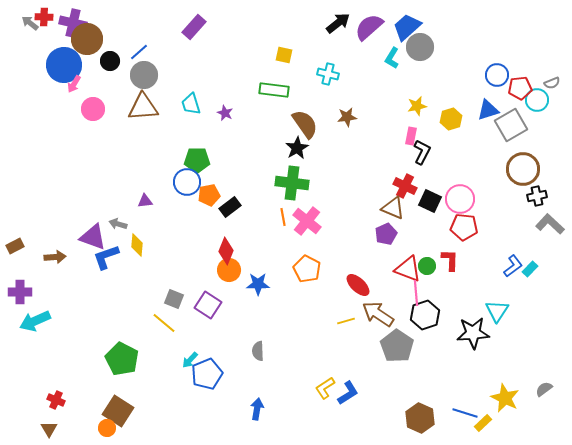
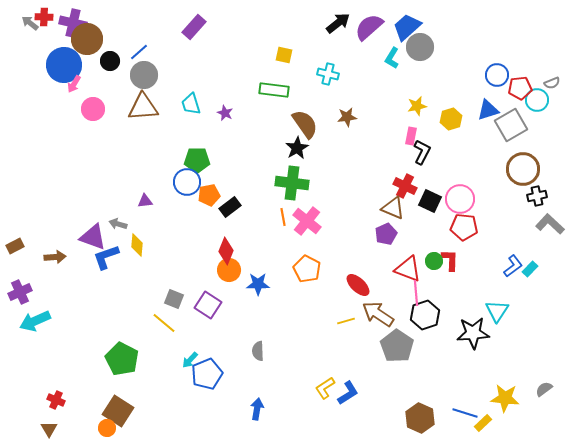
green circle at (427, 266): moved 7 px right, 5 px up
purple cross at (20, 292): rotated 25 degrees counterclockwise
yellow star at (505, 398): rotated 20 degrees counterclockwise
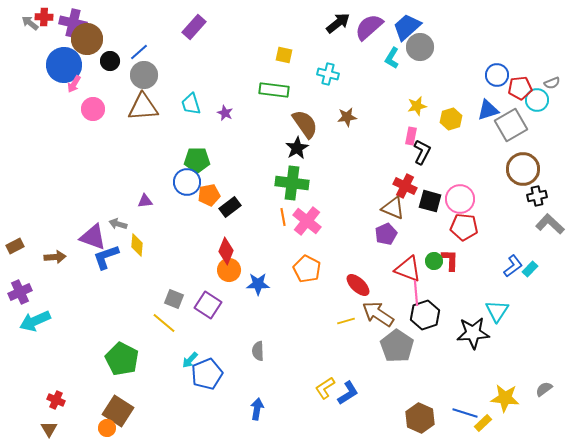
black square at (430, 201): rotated 10 degrees counterclockwise
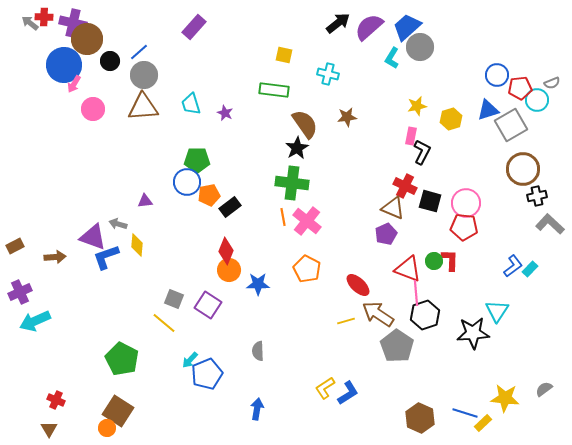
pink circle at (460, 199): moved 6 px right, 4 px down
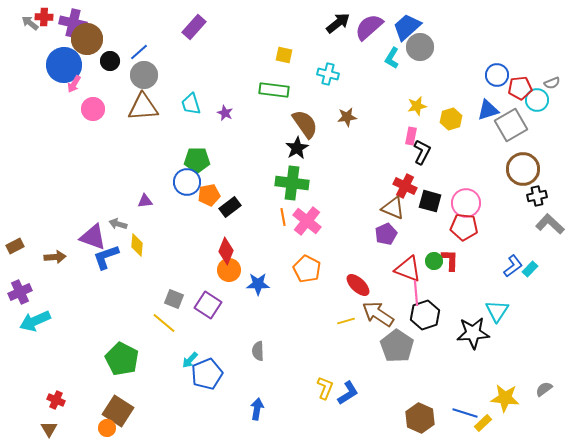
yellow L-shape at (325, 388): rotated 145 degrees clockwise
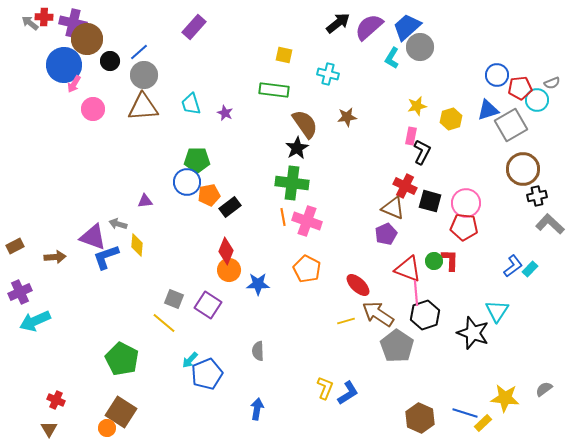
pink cross at (307, 221): rotated 20 degrees counterclockwise
black star at (473, 333): rotated 24 degrees clockwise
brown square at (118, 411): moved 3 px right, 1 px down
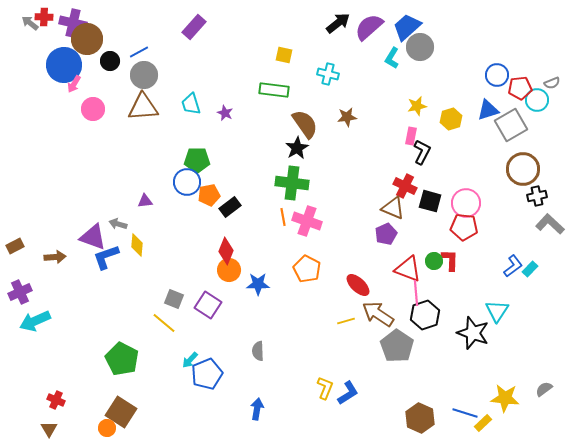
blue line at (139, 52): rotated 12 degrees clockwise
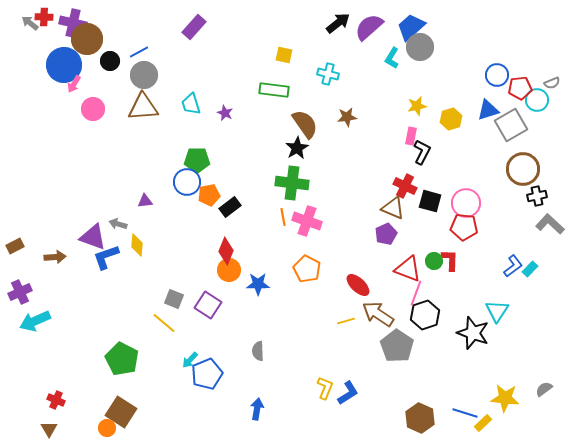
blue trapezoid at (407, 27): moved 4 px right
pink line at (416, 293): rotated 25 degrees clockwise
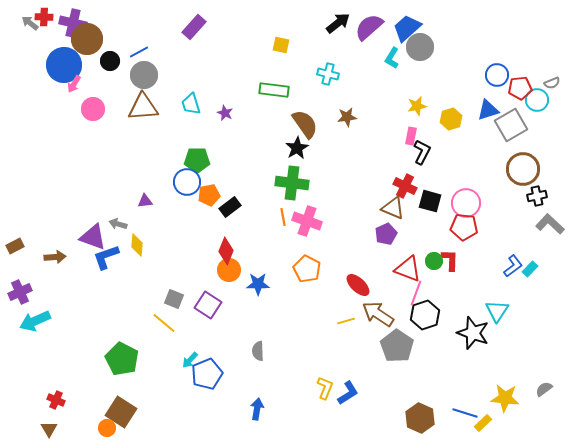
blue trapezoid at (411, 27): moved 4 px left, 1 px down
yellow square at (284, 55): moved 3 px left, 10 px up
